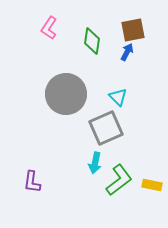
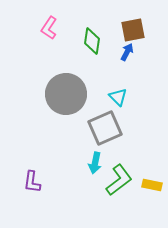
gray square: moved 1 px left
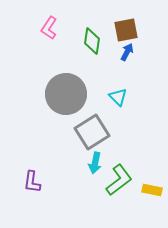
brown square: moved 7 px left
gray square: moved 13 px left, 4 px down; rotated 8 degrees counterclockwise
yellow rectangle: moved 5 px down
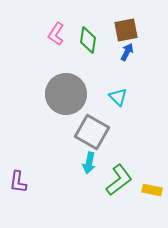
pink L-shape: moved 7 px right, 6 px down
green diamond: moved 4 px left, 1 px up
gray square: rotated 28 degrees counterclockwise
cyan arrow: moved 6 px left
purple L-shape: moved 14 px left
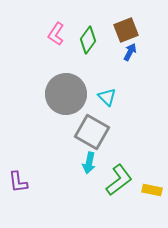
brown square: rotated 10 degrees counterclockwise
green diamond: rotated 28 degrees clockwise
blue arrow: moved 3 px right
cyan triangle: moved 11 px left
purple L-shape: rotated 15 degrees counterclockwise
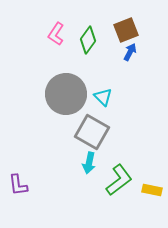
cyan triangle: moved 4 px left
purple L-shape: moved 3 px down
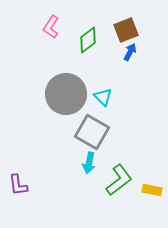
pink L-shape: moved 5 px left, 7 px up
green diamond: rotated 16 degrees clockwise
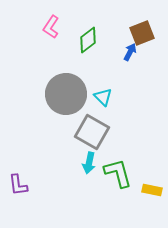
brown square: moved 16 px right, 3 px down
green L-shape: moved 1 px left, 7 px up; rotated 68 degrees counterclockwise
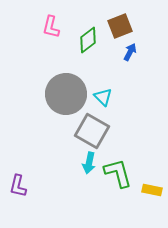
pink L-shape: rotated 20 degrees counterclockwise
brown square: moved 22 px left, 7 px up
gray square: moved 1 px up
purple L-shape: moved 1 px down; rotated 20 degrees clockwise
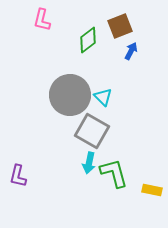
pink L-shape: moved 9 px left, 7 px up
blue arrow: moved 1 px right, 1 px up
gray circle: moved 4 px right, 1 px down
green L-shape: moved 4 px left
purple L-shape: moved 10 px up
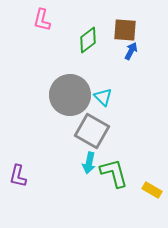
brown square: moved 5 px right, 4 px down; rotated 25 degrees clockwise
yellow rectangle: rotated 18 degrees clockwise
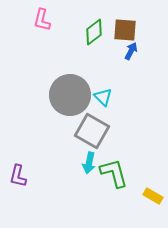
green diamond: moved 6 px right, 8 px up
yellow rectangle: moved 1 px right, 6 px down
